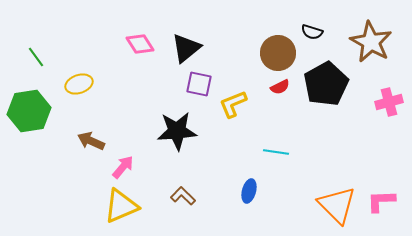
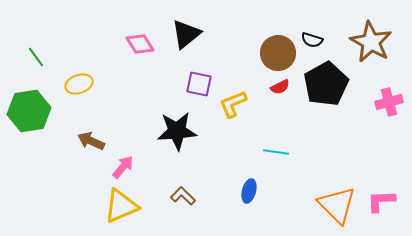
black semicircle: moved 8 px down
black triangle: moved 14 px up
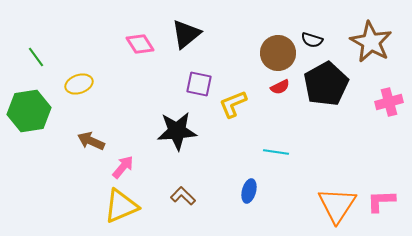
orange triangle: rotated 18 degrees clockwise
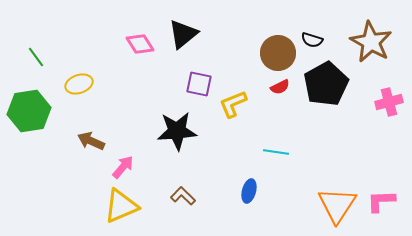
black triangle: moved 3 px left
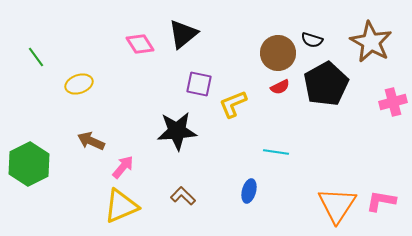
pink cross: moved 4 px right
green hexagon: moved 53 px down; rotated 18 degrees counterclockwise
pink L-shape: rotated 12 degrees clockwise
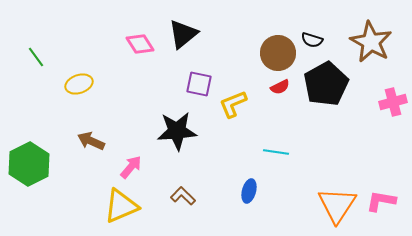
pink arrow: moved 8 px right
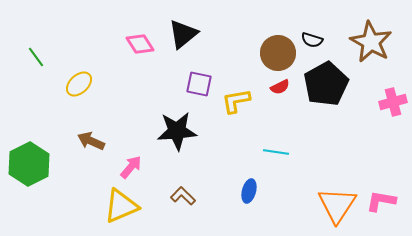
yellow ellipse: rotated 24 degrees counterclockwise
yellow L-shape: moved 3 px right, 3 px up; rotated 12 degrees clockwise
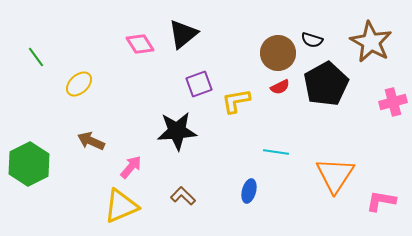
purple square: rotated 32 degrees counterclockwise
orange triangle: moved 2 px left, 30 px up
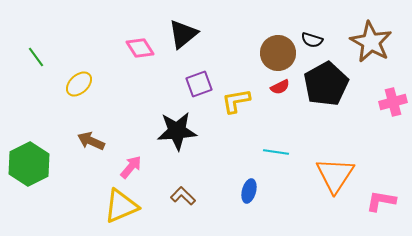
pink diamond: moved 4 px down
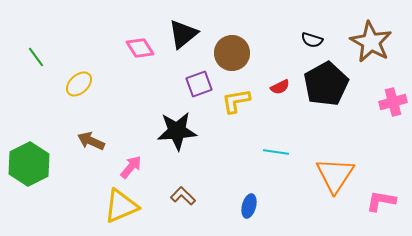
brown circle: moved 46 px left
blue ellipse: moved 15 px down
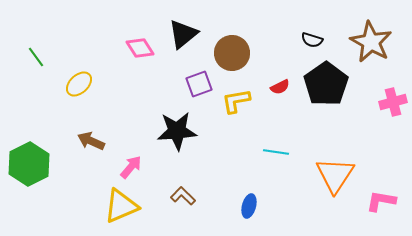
black pentagon: rotated 6 degrees counterclockwise
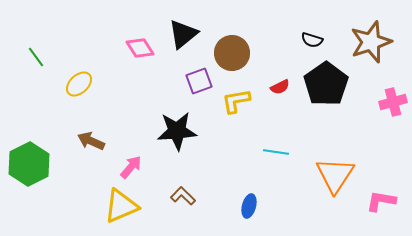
brown star: rotated 24 degrees clockwise
purple square: moved 3 px up
